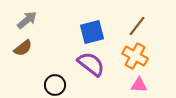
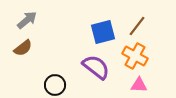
blue square: moved 11 px right
purple semicircle: moved 5 px right, 3 px down
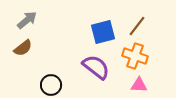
orange cross: rotated 10 degrees counterclockwise
black circle: moved 4 px left
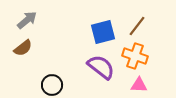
purple semicircle: moved 5 px right
black circle: moved 1 px right
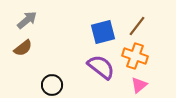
pink triangle: rotated 42 degrees counterclockwise
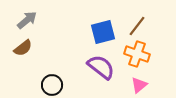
orange cross: moved 2 px right, 2 px up
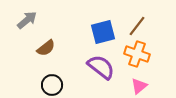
brown semicircle: moved 23 px right
pink triangle: moved 1 px down
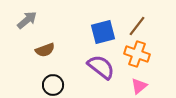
brown semicircle: moved 1 px left, 2 px down; rotated 18 degrees clockwise
black circle: moved 1 px right
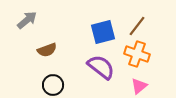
brown semicircle: moved 2 px right
